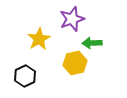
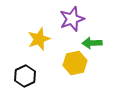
yellow star: rotated 10 degrees clockwise
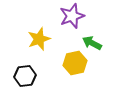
purple star: moved 3 px up
green arrow: rotated 30 degrees clockwise
black hexagon: rotated 20 degrees clockwise
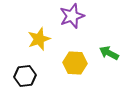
green arrow: moved 17 px right, 10 px down
yellow hexagon: rotated 15 degrees clockwise
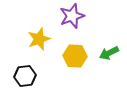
green arrow: rotated 54 degrees counterclockwise
yellow hexagon: moved 7 px up
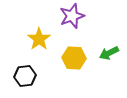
yellow star: rotated 15 degrees counterclockwise
yellow hexagon: moved 1 px left, 2 px down
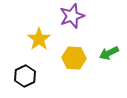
black hexagon: rotated 20 degrees counterclockwise
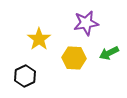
purple star: moved 14 px right, 7 px down; rotated 10 degrees clockwise
